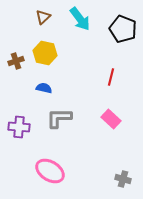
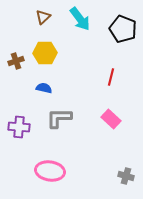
yellow hexagon: rotated 15 degrees counterclockwise
pink ellipse: rotated 24 degrees counterclockwise
gray cross: moved 3 px right, 3 px up
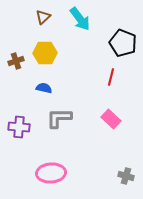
black pentagon: moved 14 px down
pink ellipse: moved 1 px right, 2 px down; rotated 12 degrees counterclockwise
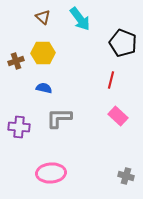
brown triangle: rotated 35 degrees counterclockwise
yellow hexagon: moved 2 px left
red line: moved 3 px down
pink rectangle: moved 7 px right, 3 px up
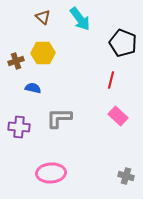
blue semicircle: moved 11 px left
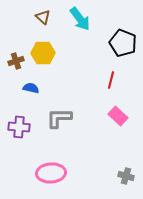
blue semicircle: moved 2 px left
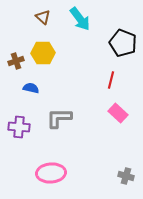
pink rectangle: moved 3 px up
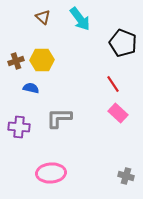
yellow hexagon: moved 1 px left, 7 px down
red line: moved 2 px right, 4 px down; rotated 48 degrees counterclockwise
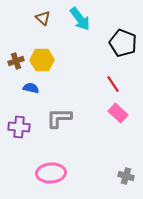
brown triangle: moved 1 px down
